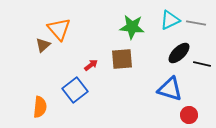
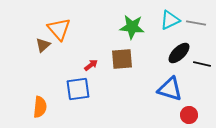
blue square: moved 3 px right, 1 px up; rotated 30 degrees clockwise
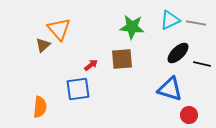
black ellipse: moved 1 px left
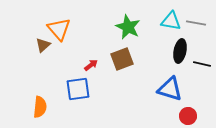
cyan triangle: moved 1 px right, 1 px down; rotated 35 degrees clockwise
green star: moved 4 px left; rotated 20 degrees clockwise
black ellipse: moved 2 px right, 2 px up; rotated 35 degrees counterclockwise
brown square: rotated 15 degrees counterclockwise
red circle: moved 1 px left, 1 px down
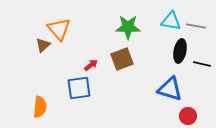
gray line: moved 3 px down
green star: rotated 25 degrees counterclockwise
blue square: moved 1 px right, 1 px up
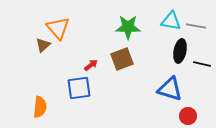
orange triangle: moved 1 px left, 1 px up
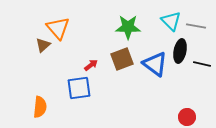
cyan triangle: rotated 35 degrees clockwise
blue triangle: moved 15 px left, 25 px up; rotated 20 degrees clockwise
red circle: moved 1 px left, 1 px down
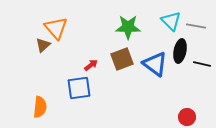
orange triangle: moved 2 px left
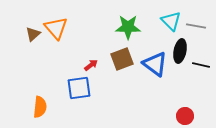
brown triangle: moved 10 px left, 11 px up
black line: moved 1 px left, 1 px down
red circle: moved 2 px left, 1 px up
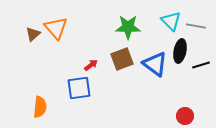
black line: rotated 30 degrees counterclockwise
